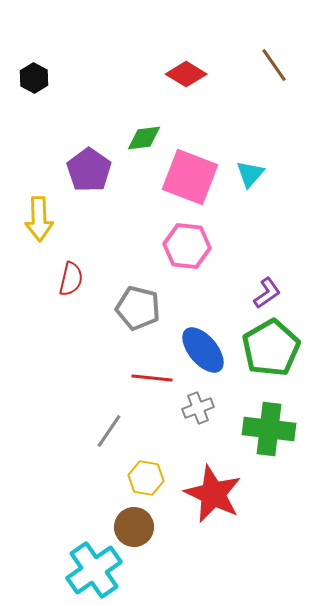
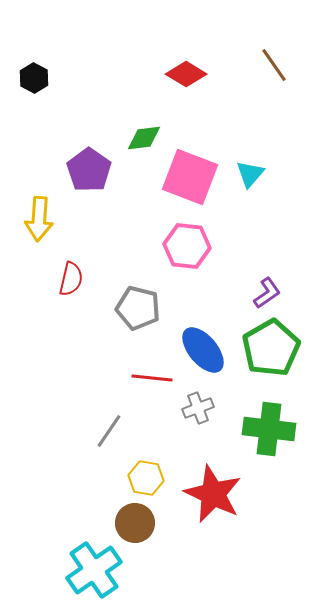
yellow arrow: rotated 6 degrees clockwise
brown circle: moved 1 px right, 4 px up
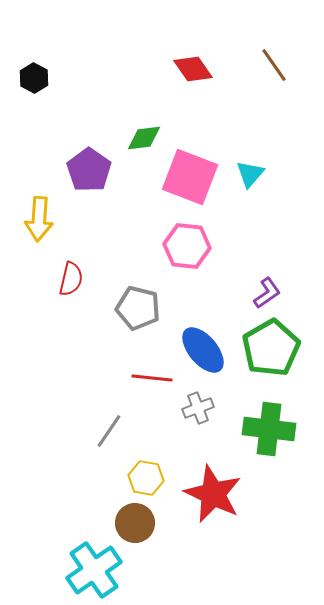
red diamond: moved 7 px right, 5 px up; rotated 24 degrees clockwise
